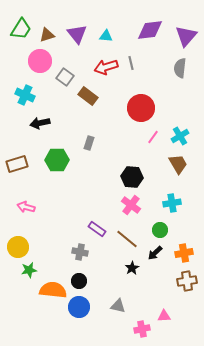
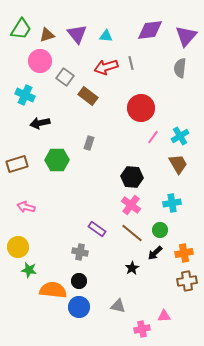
brown line at (127, 239): moved 5 px right, 6 px up
green star at (29, 270): rotated 21 degrees clockwise
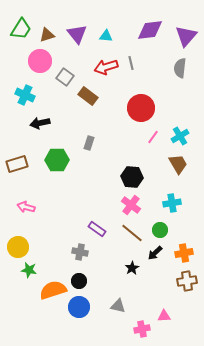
orange semicircle at (53, 290): rotated 24 degrees counterclockwise
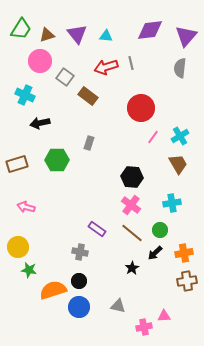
pink cross at (142, 329): moved 2 px right, 2 px up
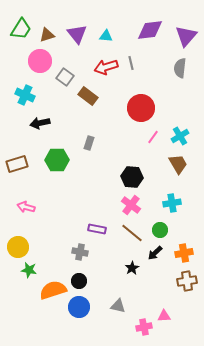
purple rectangle at (97, 229): rotated 24 degrees counterclockwise
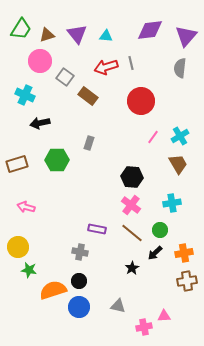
red circle at (141, 108): moved 7 px up
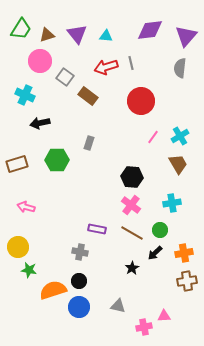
brown line at (132, 233): rotated 10 degrees counterclockwise
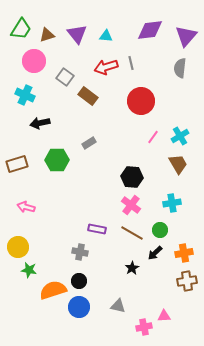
pink circle at (40, 61): moved 6 px left
gray rectangle at (89, 143): rotated 40 degrees clockwise
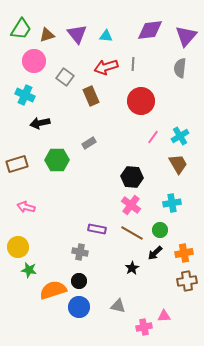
gray line at (131, 63): moved 2 px right, 1 px down; rotated 16 degrees clockwise
brown rectangle at (88, 96): moved 3 px right; rotated 30 degrees clockwise
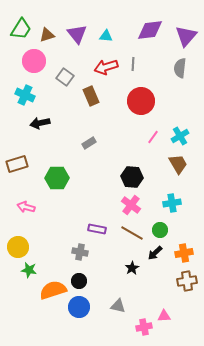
green hexagon at (57, 160): moved 18 px down
